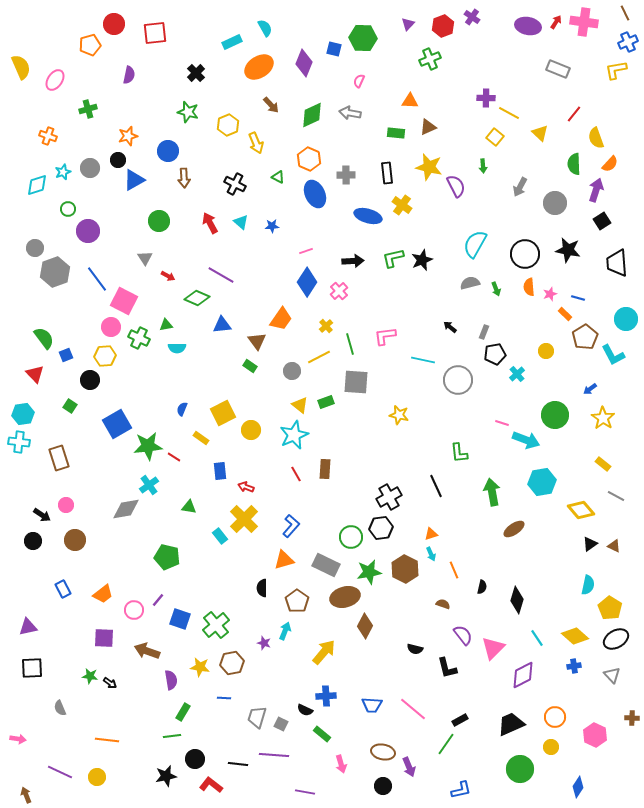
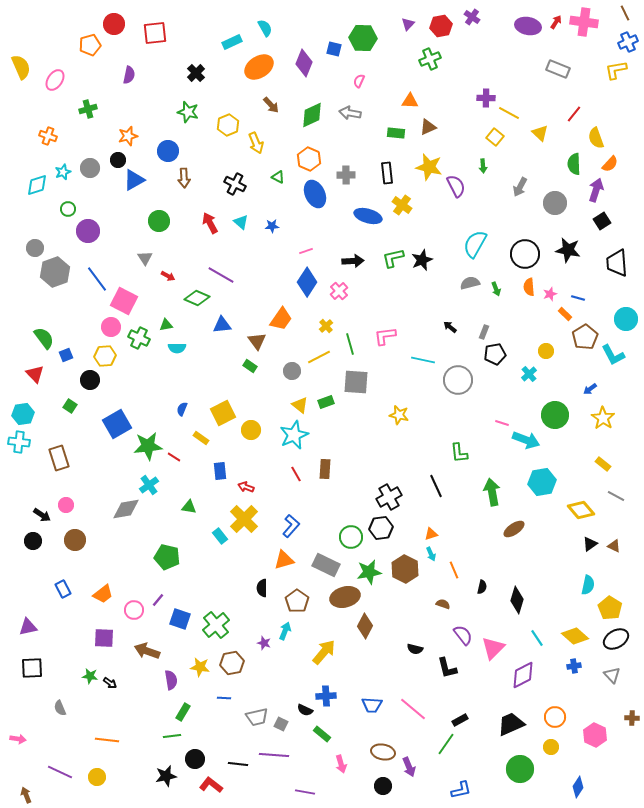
red hexagon at (443, 26): moved 2 px left; rotated 10 degrees clockwise
cyan cross at (517, 374): moved 12 px right
gray trapezoid at (257, 717): rotated 120 degrees counterclockwise
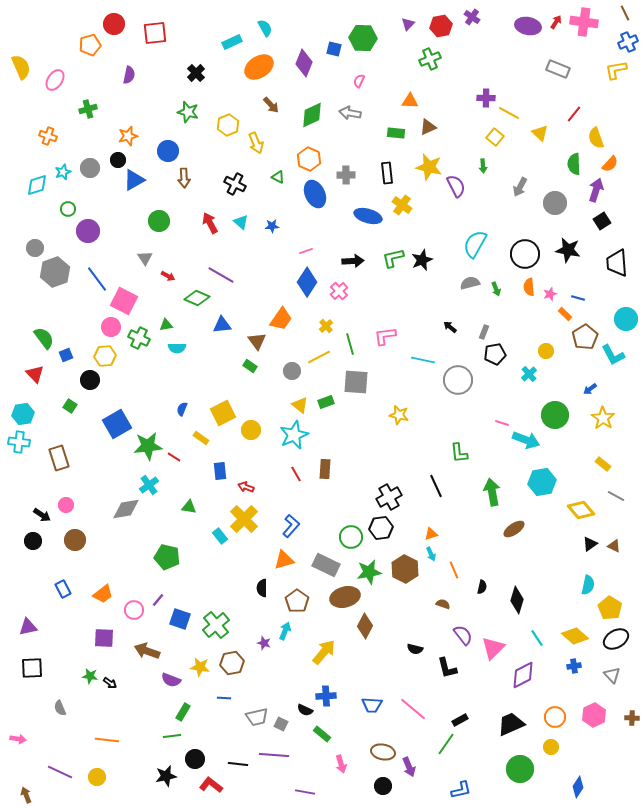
purple semicircle at (171, 680): rotated 120 degrees clockwise
pink hexagon at (595, 735): moved 1 px left, 20 px up; rotated 10 degrees clockwise
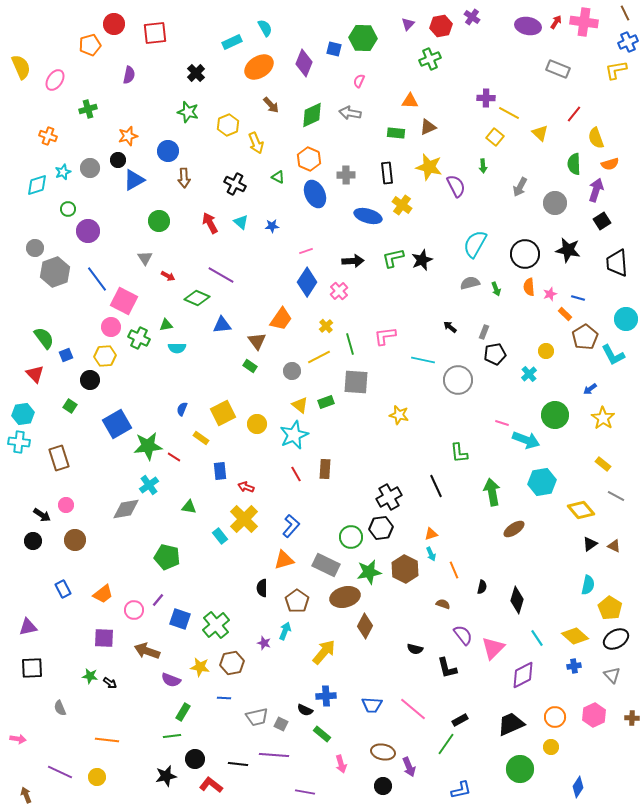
orange semicircle at (610, 164): rotated 30 degrees clockwise
yellow circle at (251, 430): moved 6 px right, 6 px up
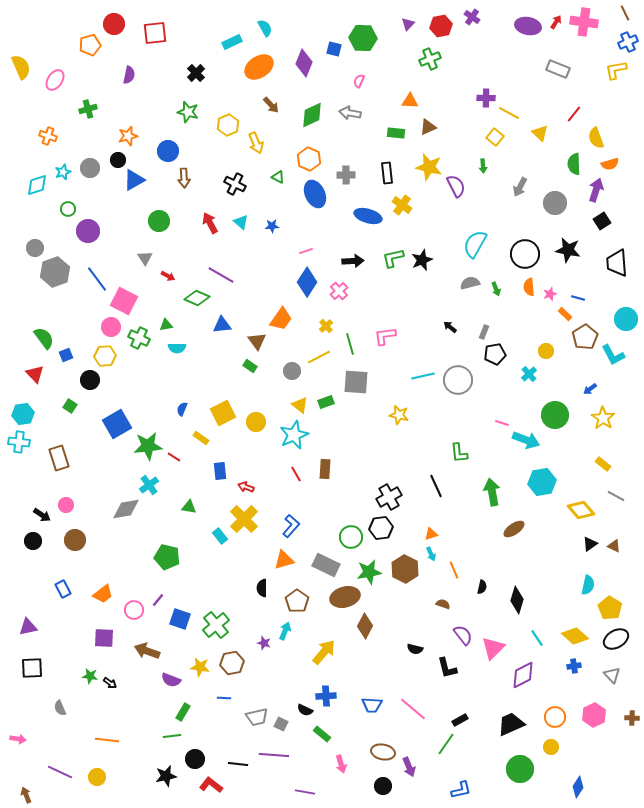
cyan line at (423, 360): moved 16 px down; rotated 25 degrees counterclockwise
yellow circle at (257, 424): moved 1 px left, 2 px up
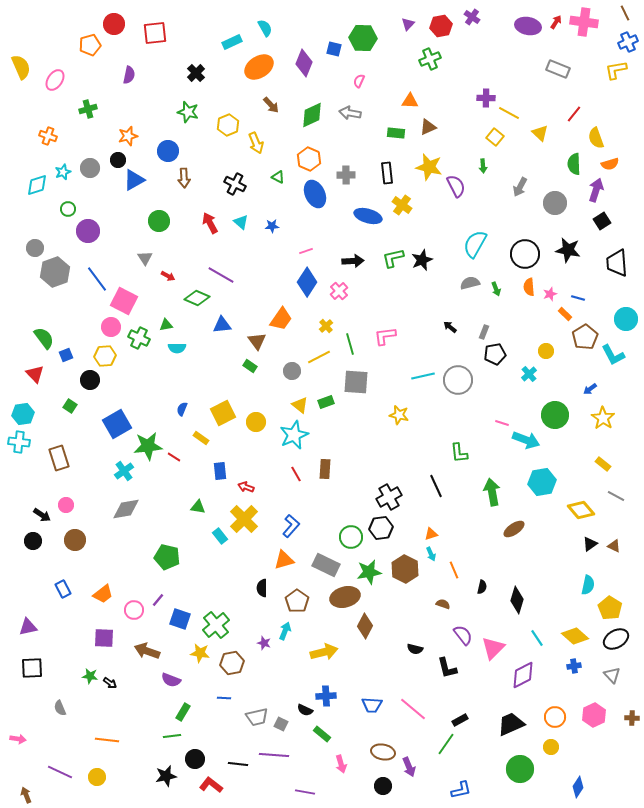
cyan cross at (149, 485): moved 25 px left, 14 px up
green triangle at (189, 507): moved 9 px right
yellow arrow at (324, 652): rotated 36 degrees clockwise
yellow star at (200, 667): moved 14 px up
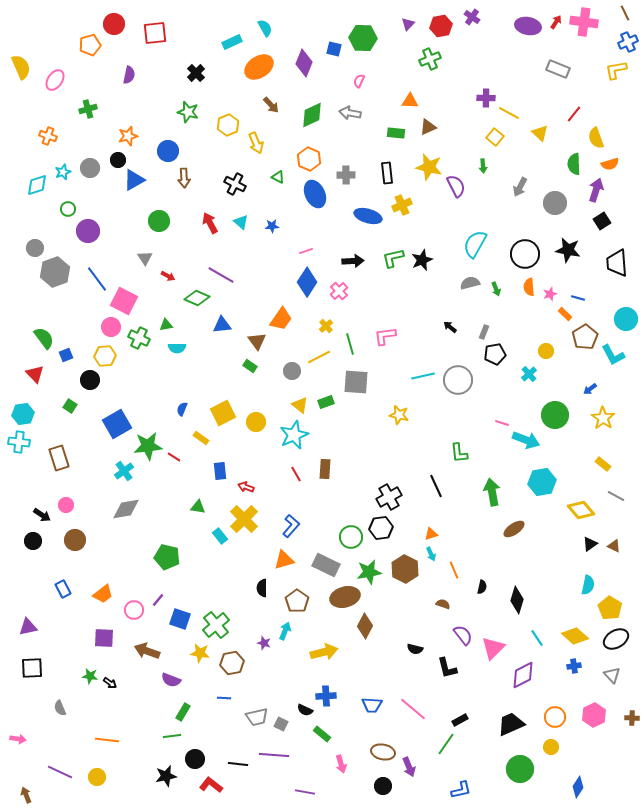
yellow cross at (402, 205): rotated 30 degrees clockwise
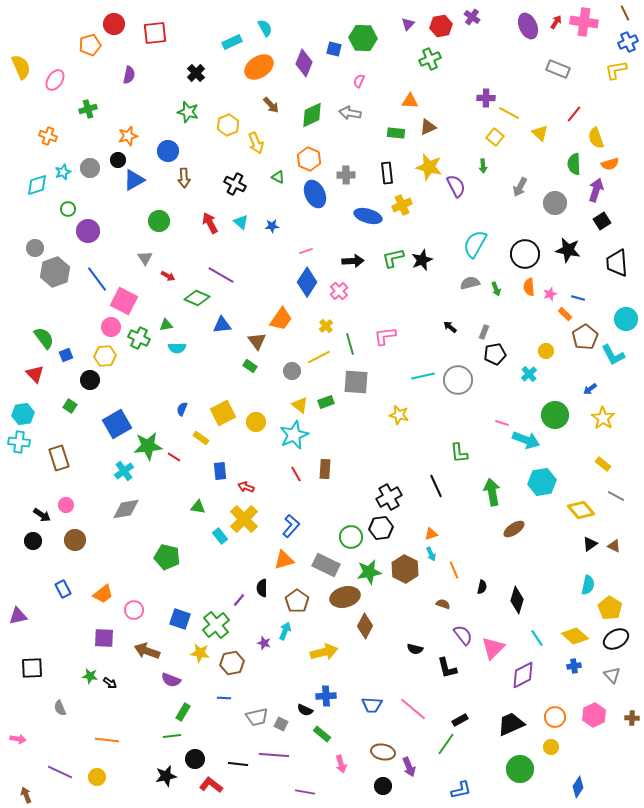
purple ellipse at (528, 26): rotated 55 degrees clockwise
purple line at (158, 600): moved 81 px right
purple triangle at (28, 627): moved 10 px left, 11 px up
